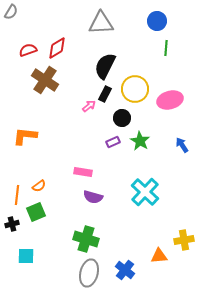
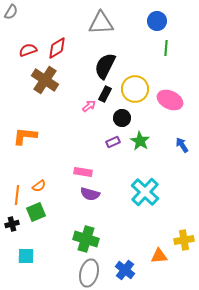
pink ellipse: rotated 40 degrees clockwise
purple semicircle: moved 3 px left, 3 px up
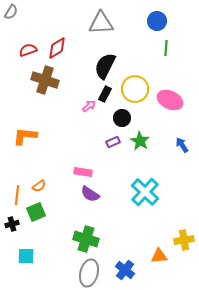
brown cross: rotated 16 degrees counterclockwise
purple semicircle: rotated 18 degrees clockwise
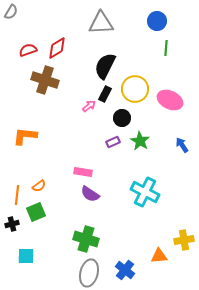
cyan cross: rotated 16 degrees counterclockwise
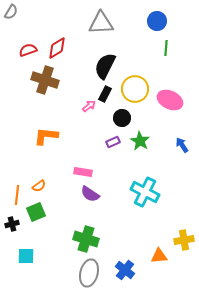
orange L-shape: moved 21 px right
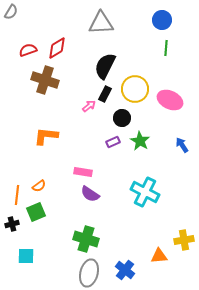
blue circle: moved 5 px right, 1 px up
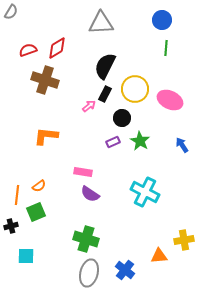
black cross: moved 1 px left, 2 px down
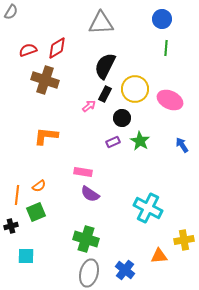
blue circle: moved 1 px up
cyan cross: moved 3 px right, 16 px down
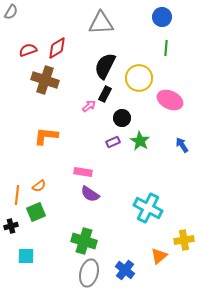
blue circle: moved 2 px up
yellow circle: moved 4 px right, 11 px up
green cross: moved 2 px left, 2 px down
orange triangle: rotated 36 degrees counterclockwise
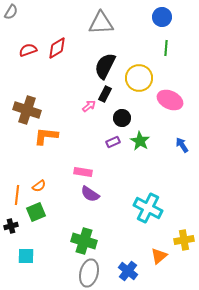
brown cross: moved 18 px left, 30 px down
blue cross: moved 3 px right, 1 px down
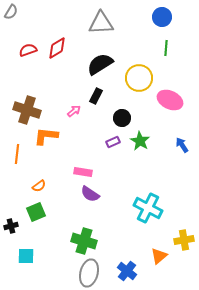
black semicircle: moved 5 px left, 2 px up; rotated 32 degrees clockwise
black rectangle: moved 9 px left, 2 px down
pink arrow: moved 15 px left, 5 px down
orange line: moved 41 px up
blue cross: moved 1 px left
